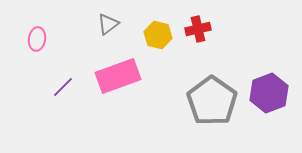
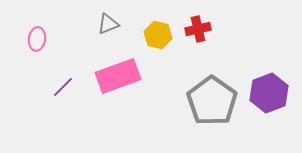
gray triangle: rotated 15 degrees clockwise
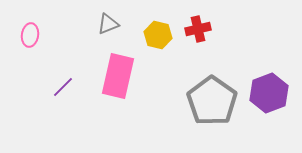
pink ellipse: moved 7 px left, 4 px up
pink rectangle: rotated 57 degrees counterclockwise
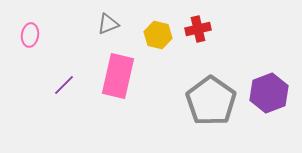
purple line: moved 1 px right, 2 px up
gray pentagon: moved 1 px left
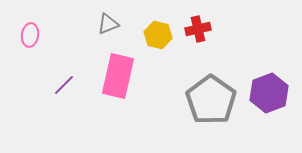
gray pentagon: moved 1 px up
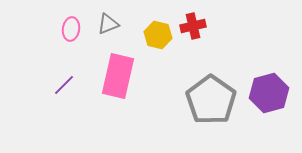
red cross: moved 5 px left, 3 px up
pink ellipse: moved 41 px right, 6 px up
purple hexagon: rotated 6 degrees clockwise
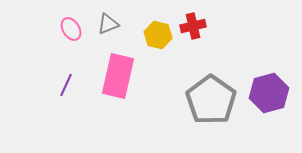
pink ellipse: rotated 40 degrees counterclockwise
purple line: moved 2 px right; rotated 20 degrees counterclockwise
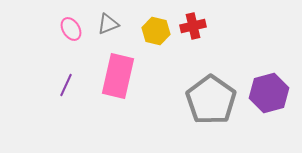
yellow hexagon: moved 2 px left, 4 px up
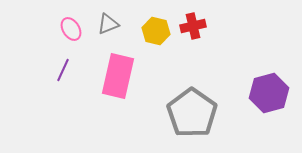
purple line: moved 3 px left, 15 px up
gray pentagon: moved 19 px left, 13 px down
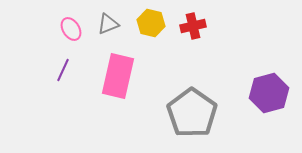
yellow hexagon: moved 5 px left, 8 px up
